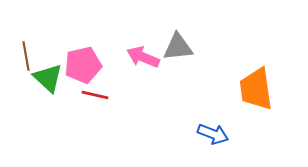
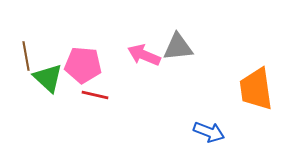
pink arrow: moved 1 px right, 2 px up
pink pentagon: rotated 18 degrees clockwise
blue arrow: moved 4 px left, 2 px up
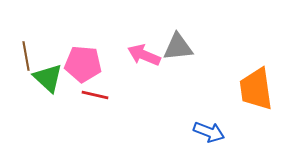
pink pentagon: moved 1 px up
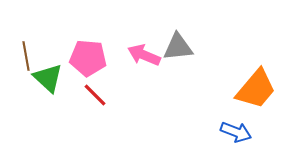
pink pentagon: moved 5 px right, 6 px up
orange trapezoid: rotated 132 degrees counterclockwise
red line: rotated 32 degrees clockwise
blue arrow: moved 27 px right
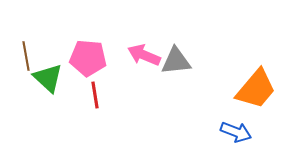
gray triangle: moved 2 px left, 14 px down
red line: rotated 36 degrees clockwise
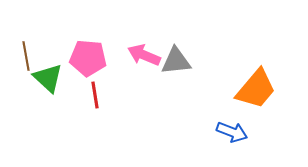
blue arrow: moved 4 px left
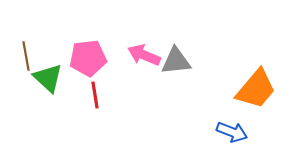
pink pentagon: rotated 12 degrees counterclockwise
